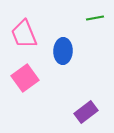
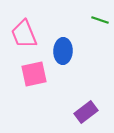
green line: moved 5 px right, 2 px down; rotated 30 degrees clockwise
pink square: moved 9 px right, 4 px up; rotated 24 degrees clockwise
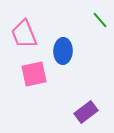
green line: rotated 30 degrees clockwise
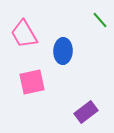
pink trapezoid: rotated 8 degrees counterclockwise
pink square: moved 2 px left, 8 px down
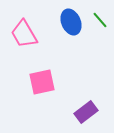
blue ellipse: moved 8 px right, 29 px up; rotated 25 degrees counterclockwise
pink square: moved 10 px right
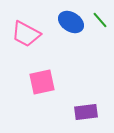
blue ellipse: rotated 35 degrees counterclockwise
pink trapezoid: moved 2 px right; rotated 32 degrees counterclockwise
purple rectangle: rotated 30 degrees clockwise
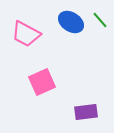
pink square: rotated 12 degrees counterclockwise
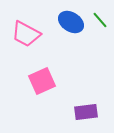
pink square: moved 1 px up
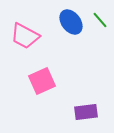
blue ellipse: rotated 20 degrees clockwise
pink trapezoid: moved 1 px left, 2 px down
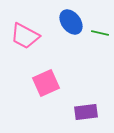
green line: moved 13 px down; rotated 36 degrees counterclockwise
pink square: moved 4 px right, 2 px down
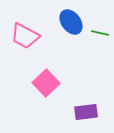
pink square: rotated 20 degrees counterclockwise
